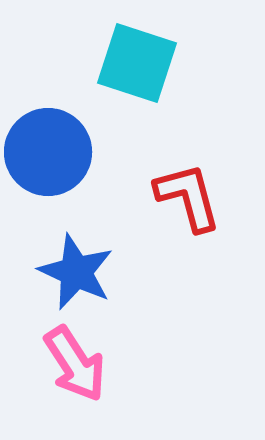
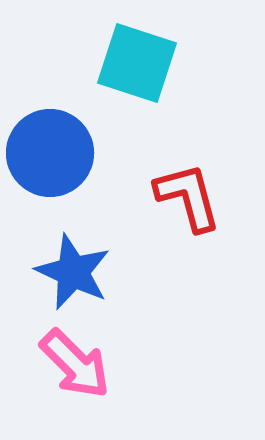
blue circle: moved 2 px right, 1 px down
blue star: moved 3 px left
pink arrow: rotated 12 degrees counterclockwise
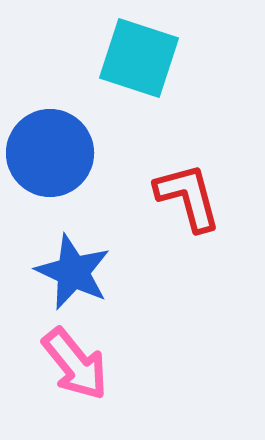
cyan square: moved 2 px right, 5 px up
pink arrow: rotated 6 degrees clockwise
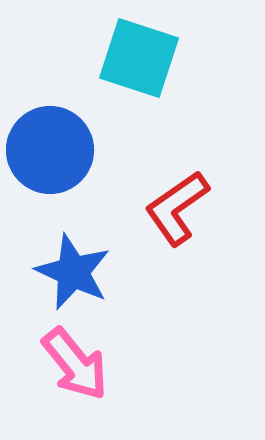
blue circle: moved 3 px up
red L-shape: moved 11 px left, 11 px down; rotated 110 degrees counterclockwise
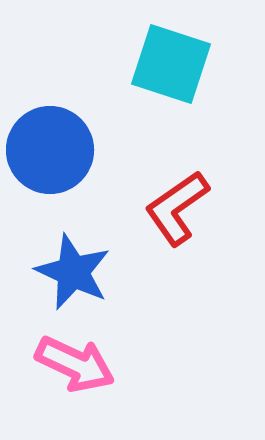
cyan square: moved 32 px right, 6 px down
pink arrow: rotated 26 degrees counterclockwise
